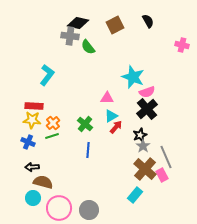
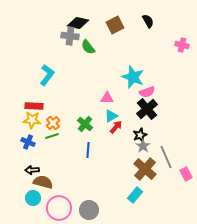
black arrow: moved 3 px down
pink rectangle: moved 24 px right, 1 px up
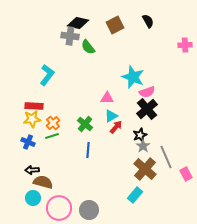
pink cross: moved 3 px right; rotated 16 degrees counterclockwise
yellow star: moved 1 px up; rotated 12 degrees counterclockwise
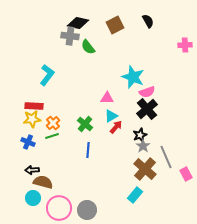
gray circle: moved 2 px left
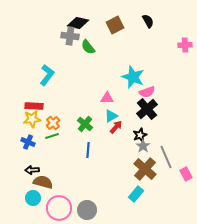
cyan rectangle: moved 1 px right, 1 px up
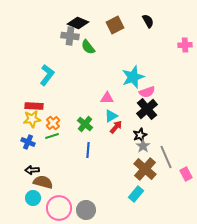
black diamond: rotated 10 degrees clockwise
cyan star: rotated 30 degrees clockwise
gray circle: moved 1 px left
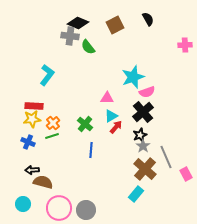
black semicircle: moved 2 px up
black cross: moved 4 px left, 3 px down
blue line: moved 3 px right
cyan circle: moved 10 px left, 6 px down
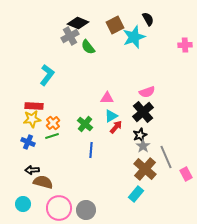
gray cross: rotated 36 degrees counterclockwise
cyan star: moved 1 px right, 40 px up
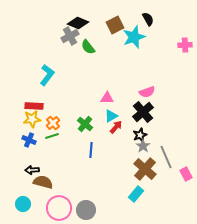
blue cross: moved 1 px right, 2 px up
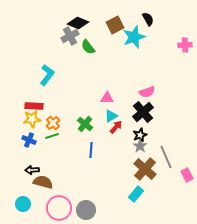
gray star: moved 3 px left
pink rectangle: moved 1 px right, 1 px down
